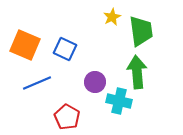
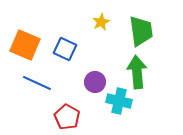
yellow star: moved 11 px left, 5 px down
blue line: rotated 48 degrees clockwise
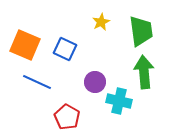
green arrow: moved 7 px right
blue line: moved 1 px up
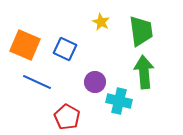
yellow star: rotated 18 degrees counterclockwise
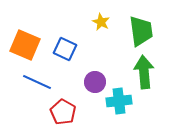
cyan cross: rotated 20 degrees counterclockwise
red pentagon: moved 4 px left, 5 px up
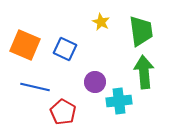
blue line: moved 2 px left, 5 px down; rotated 12 degrees counterclockwise
